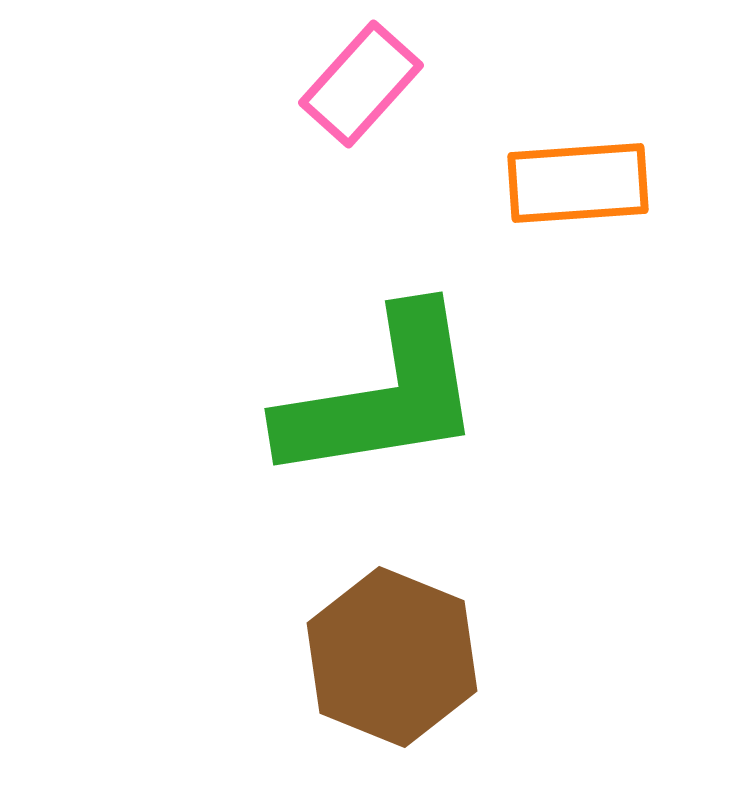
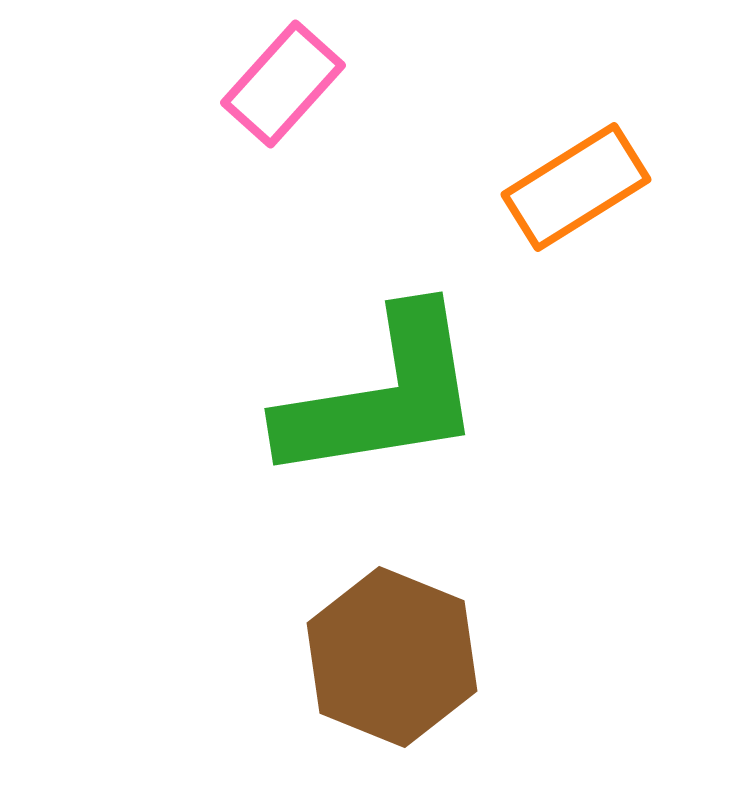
pink rectangle: moved 78 px left
orange rectangle: moved 2 px left, 4 px down; rotated 28 degrees counterclockwise
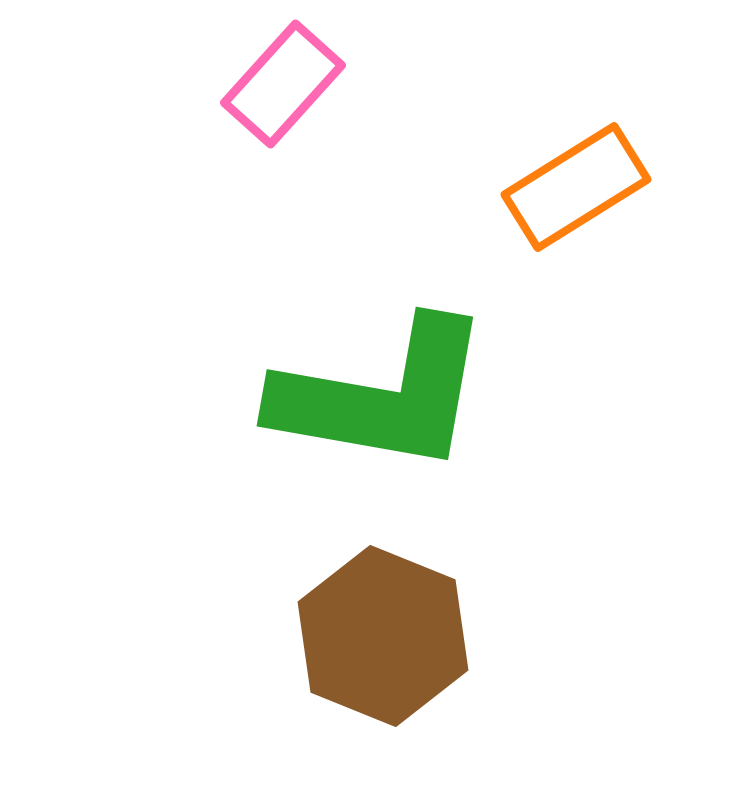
green L-shape: rotated 19 degrees clockwise
brown hexagon: moved 9 px left, 21 px up
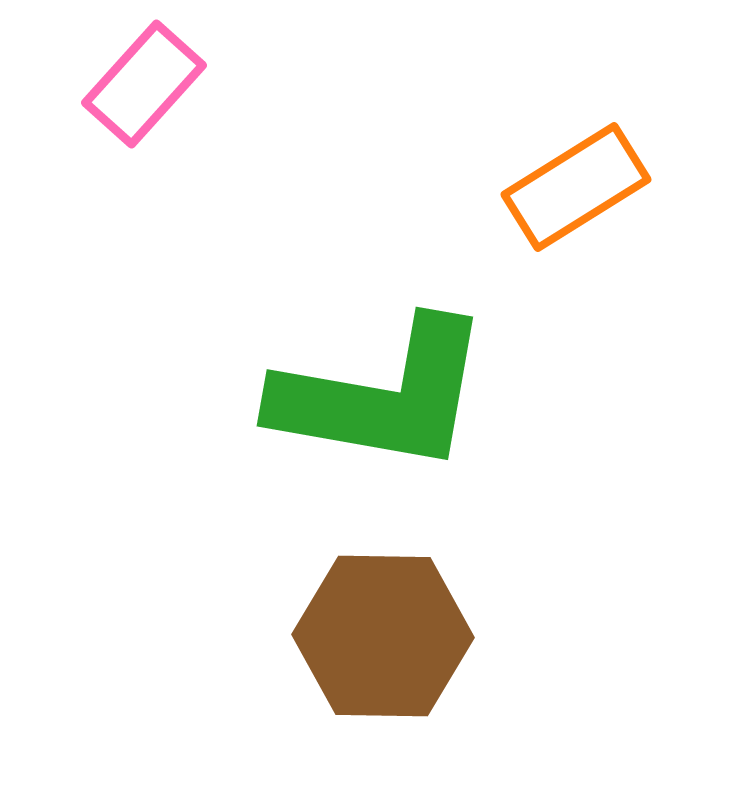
pink rectangle: moved 139 px left
brown hexagon: rotated 21 degrees counterclockwise
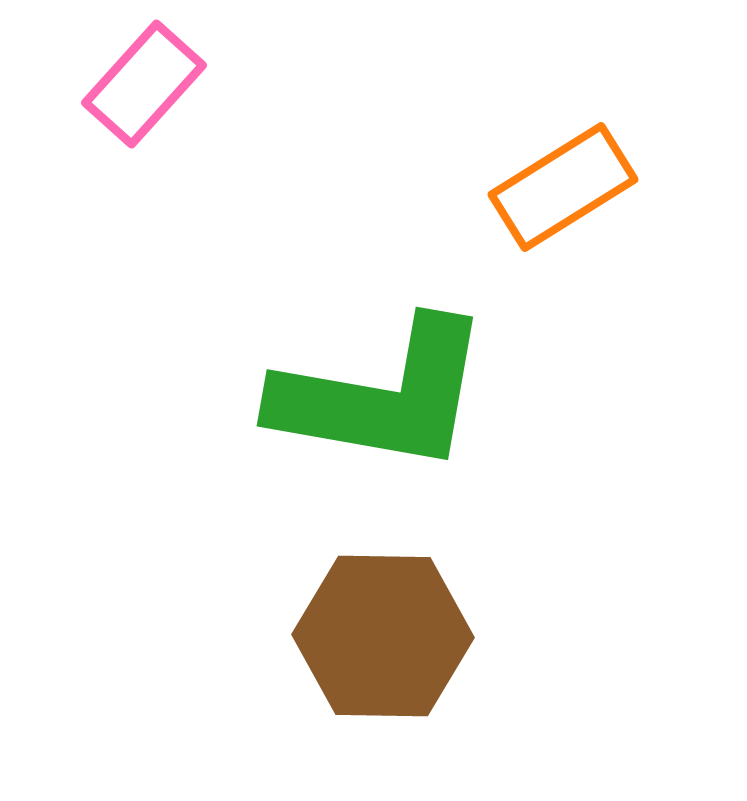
orange rectangle: moved 13 px left
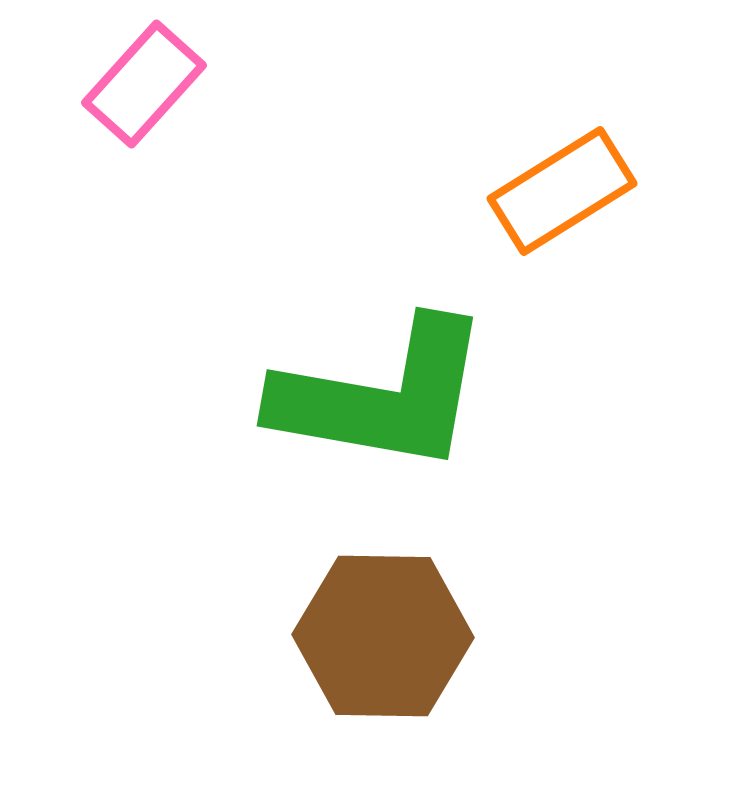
orange rectangle: moved 1 px left, 4 px down
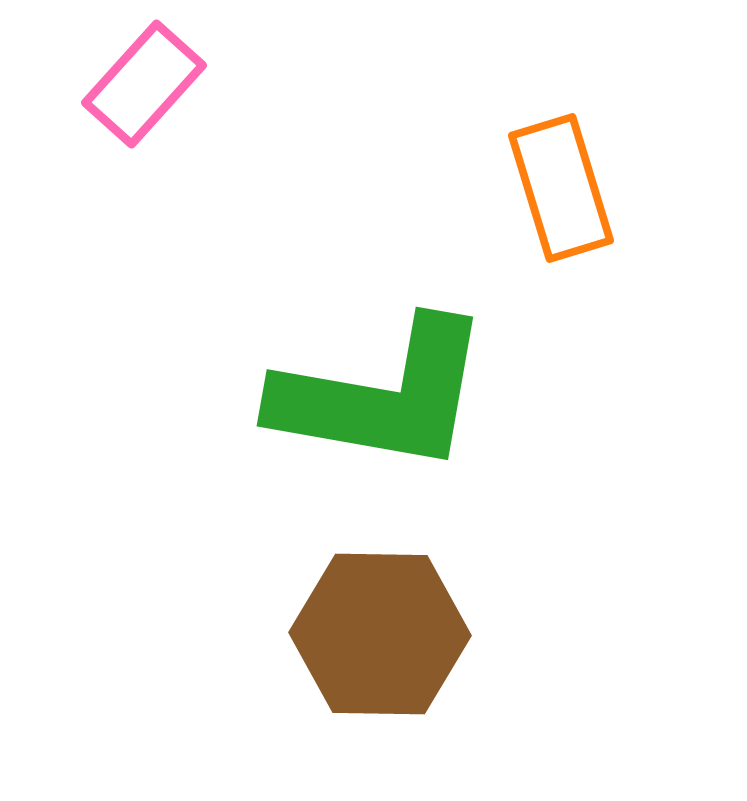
orange rectangle: moved 1 px left, 3 px up; rotated 75 degrees counterclockwise
brown hexagon: moved 3 px left, 2 px up
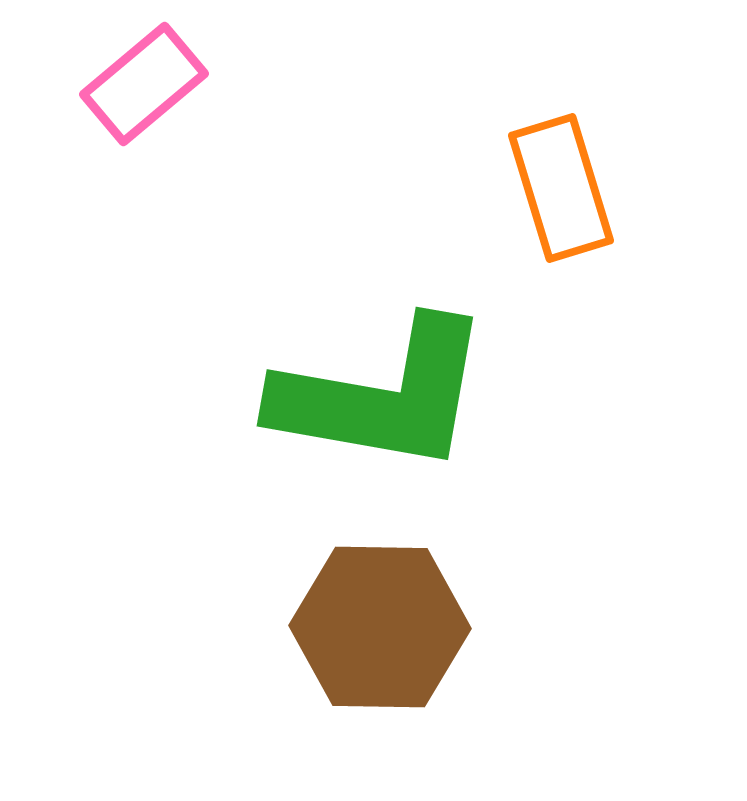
pink rectangle: rotated 8 degrees clockwise
brown hexagon: moved 7 px up
